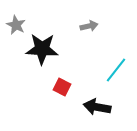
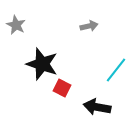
black star: moved 15 px down; rotated 16 degrees clockwise
red square: moved 1 px down
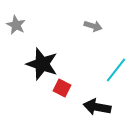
gray arrow: moved 4 px right; rotated 30 degrees clockwise
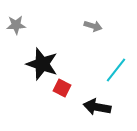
gray star: rotated 30 degrees counterclockwise
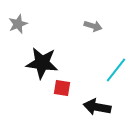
gray star: moved 2 px right, 1 px up; rotated 18 degrees counterclockwise
black star: moved 1 px up; rotated 12 degrees counterclockwise
red square: rotated 18 degrees counterclockwise
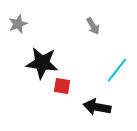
gray arrow: rotated 42 degrees clockwise
cyan line: moved 1 px right
red square: moved 2 px up
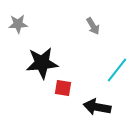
gray star: rotated 18 degrees clockwise
black star: rotated 12 degrees counterclockwise
red square: moved 1 px right, 2 px down
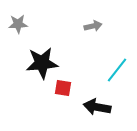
gray arrow: rotated 72 degrees counterclockwise
